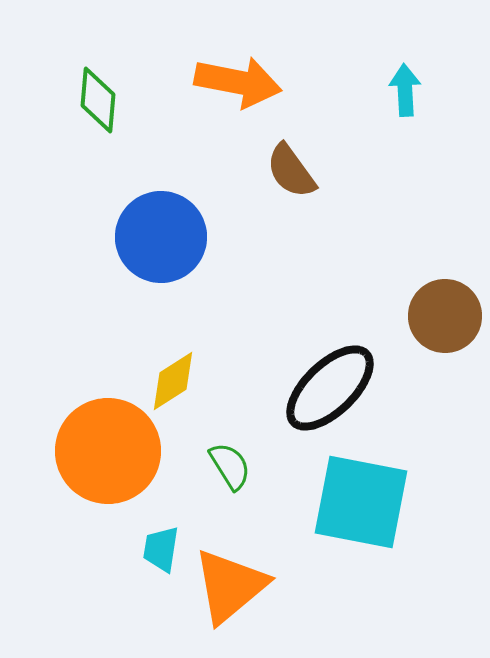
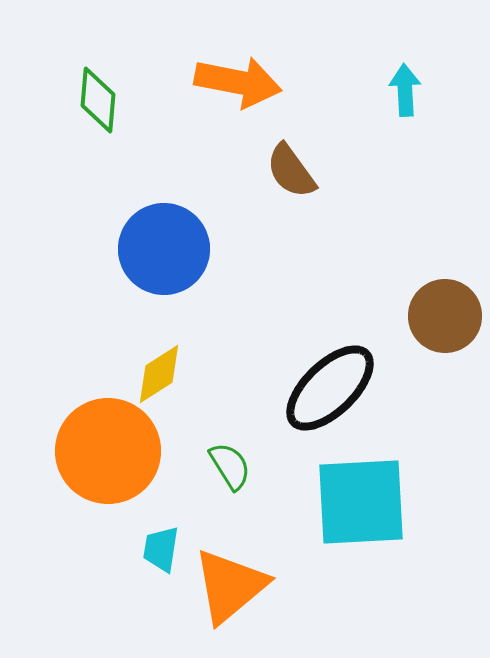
blue circle: moved 3 px right, 12 px down
yellow diamond: moved 14 px left, 7 px up
cyan square: rotated 14 degrees counterclockwise
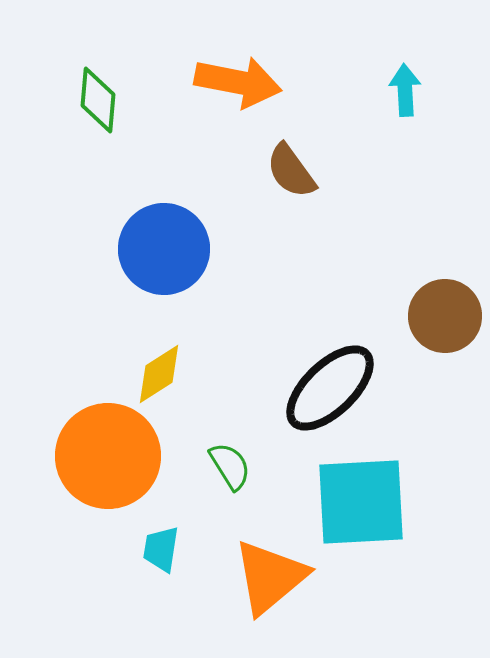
orange circle: moved 5 px down
orange triangle: moved 40 px right, 9 px up
